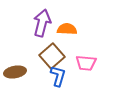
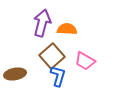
pink trapezoid: moved 1 px left, 2 px up; rotated 25 degrees clockwise
brown ellipse: moved 2 px down
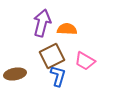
brown square: rotated 15 degrees clockwise
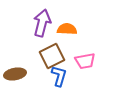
pink trapezoid: rotated 40 degrees counterclockwise
blue L-shape: moved 1 px right
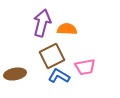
pink trapezoid: moved 6 px down
blue L-shape: rotated 75 degrees counterclockwise
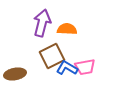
blue L-shape: moved 8 px right, 8 px up
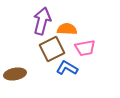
purple arrow: moved 2 px up
brown square: moved 7 px up
pink trapezoid: moved 19 px up
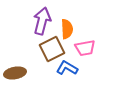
orange semicircle: rotated 84 degrees clockwise
brown ellipse: moved 1 px up
